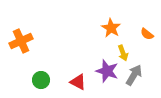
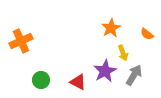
orange star: rotated 12 degrees clockwise
purple star: moved 2 px left; rotated 25 degrees clockwise
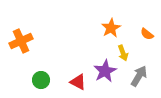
gray arrow: moved 5 px right, 1 px down
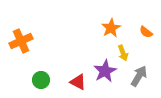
orange semicircle: moved 1 px left, 2 px up
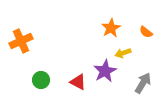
yellow arrow: rotated 91 degrees clockwise
gray arrow: moved 4 px right, 7 px down
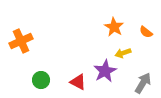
orange star: moved 3 px right, 1 px up; rotated 12 degrees counterclockwise
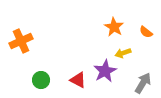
red triangle: moved 2 px up
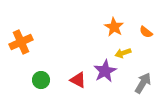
orange cross: moved 1 px down
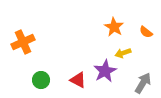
orange cross: moved 2 px right
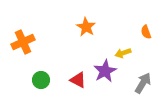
orange star: moved 28 px left
orange semicircle: rotated 32 degrees clockwise
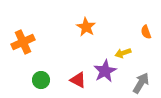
gray arrow: moved 2 px left
